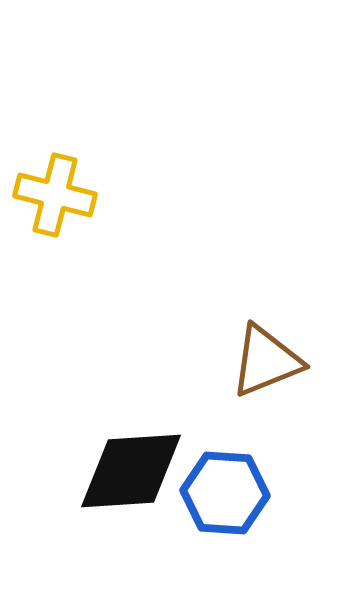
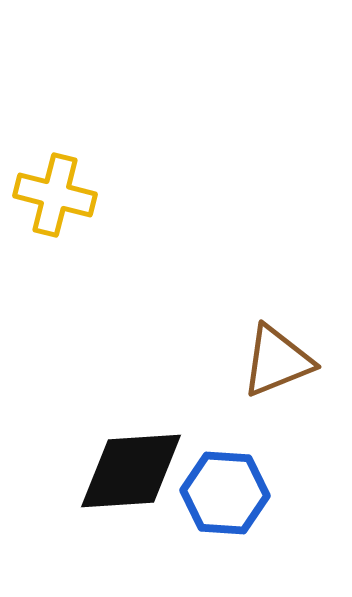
brown triangle: moved 11 px right
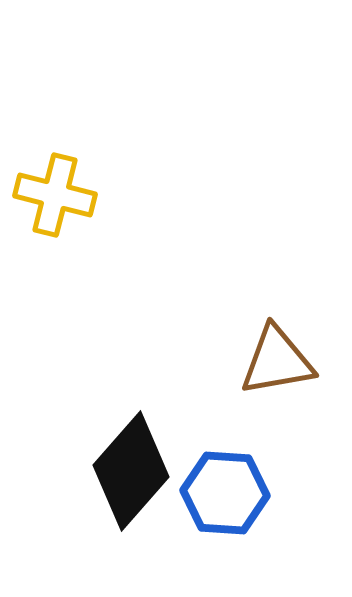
brown triangle: rotated 12 degrees clockwise
black diamond: rotated 45 degrees counterclockwise
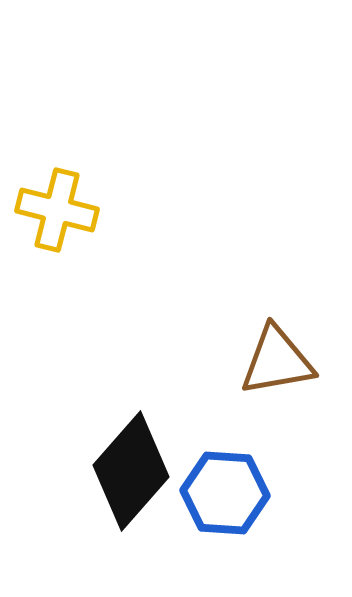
yellow cross: moved 2 px right, 15 px down
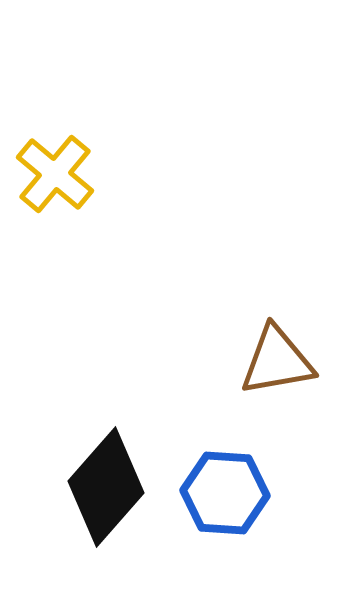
yellow cross: moved 2 px left, 36 px up; rotated 26 degrees clockwise
black diamond: moved 25 px left, 16 px down
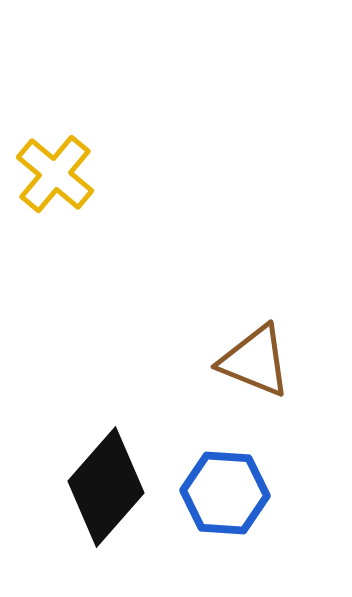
brown triangle: moved 22 px left; rotated 32 degrees clockwise
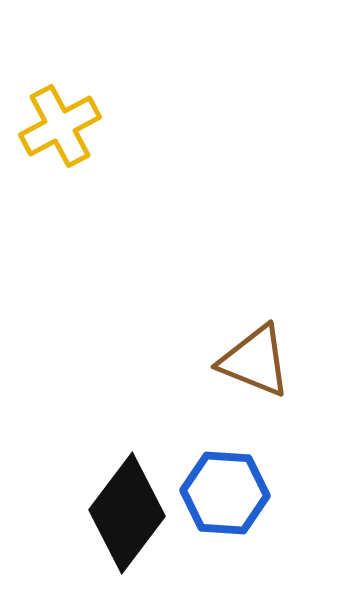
yellow cross: moved 5 px right, 48 px up; rotated 22 degrees clockwise
black diamond: moved 21 px right, 26 px down; rotated 4 degrees counterclockwise
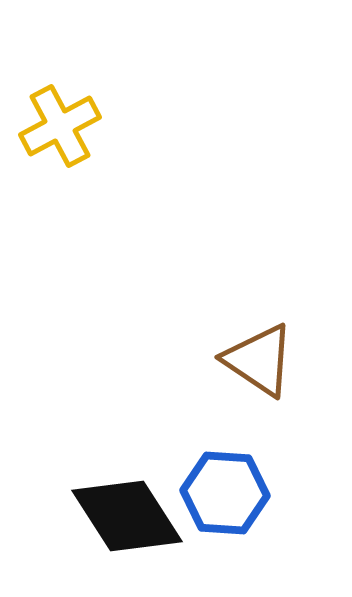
brown triangle: moved 4 px right, 1 px up; rotated 12 degrees clockwise
black diamond: moved 3 px down; rotated 70 degrees counterclockwise
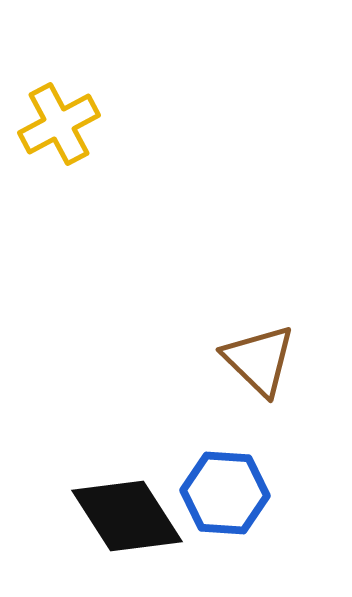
yellow cross: moved 1 px left, 2 px up
brown triangle: rotated 10 degrees clockwise
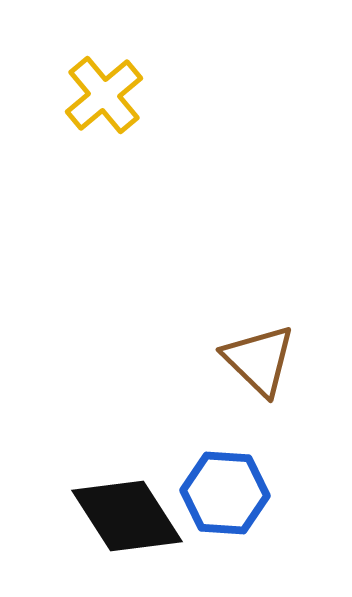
yellow cross: moved 45 px right, 29 px up; rotated 12 degrees counterclockwise
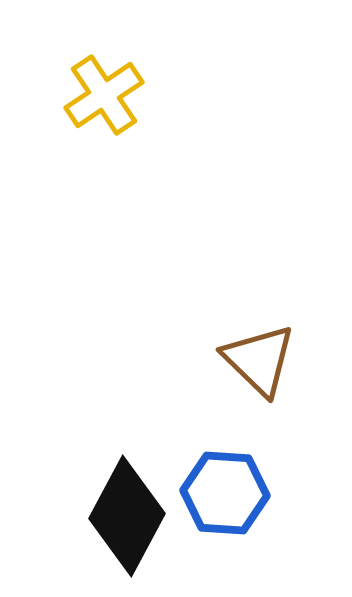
yellow cross: rotated 6 degrees clockwise
black diamond: rotated 61 degrees clockwise
